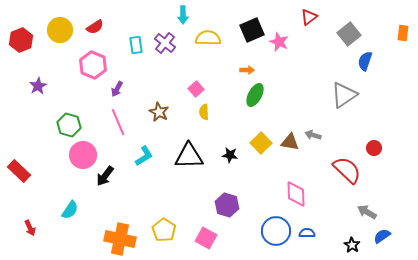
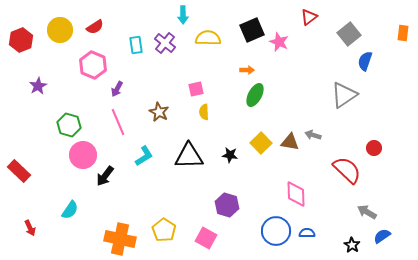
pink square at (196, 89): rotated 28 degrees clockwise
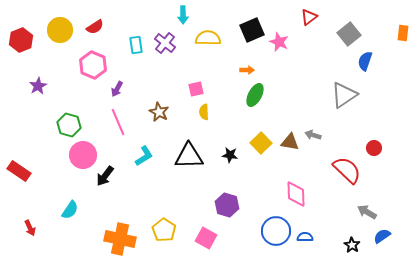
red rectangle at (19, 171): rotated 10 degrees counterclockwise
blue semicircle at (307, 233): moved 2 px left, 4 px down
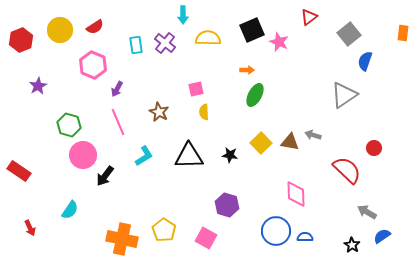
orange cross at (120, 239): moved 2 px right
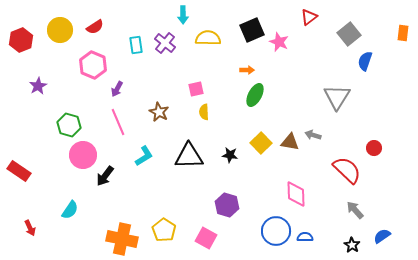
gray triangle at (344, 95): moved 7 px left, 2 px down; rotated 24 degrees counterclockwise
gray arrow at (367, 212): moved 12 px left, 2 px up; rotated 18 degrees clockwise
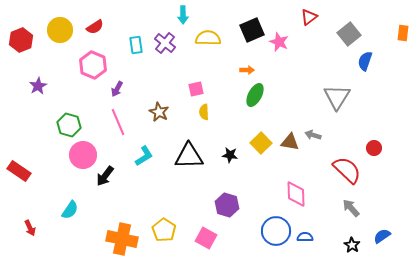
gray arrow at (355, 210): moved 4 px left, 2 px up
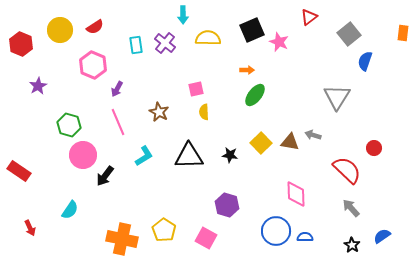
red hexagon at (21, 40): moved 4 px down; rotated 15 degrees counterclockwise
green ellipse at (255, 95): rotated 10 degrees clockwise
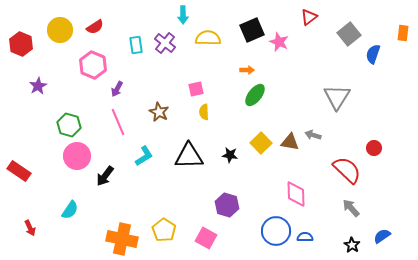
blue semicircle at (365, 61): moved 8 px right, 7 px up
pink circle at (83, 155): moved 6 px left, 1 px down
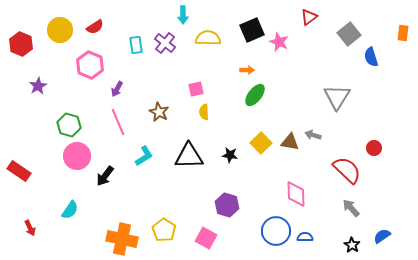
blue semicircle at (373, 54): moved 2 px left, 3 px down; rotated 36 degrees counterclockwise
pink hexagon at (93, 65): moved 3 px left
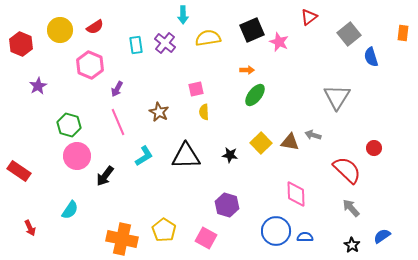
yellow semicircle at (208, 38): rotated 10 degrees counterclockwise
black triangle at (189, 156): moved 3 px left
